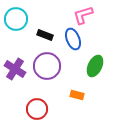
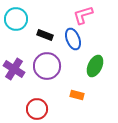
purple cross: moved 1 px left
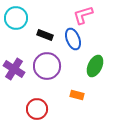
cyan circle: moved 1 px up
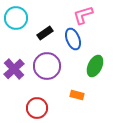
black rectangle: moved 2 px up; rotated 56 degrees counterclockwise
purple cross: rotated 15 degrees clockwise
red circle: moved 1 px up
